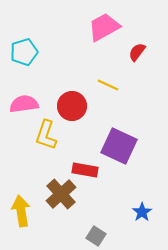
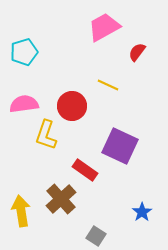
purple square: moved 1 px right
red rectangle: rotated 25 degrees clockwise
brown cross: moved 5 px down
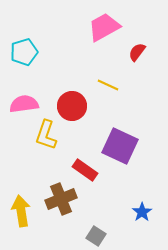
brown cross: rotated 20 degrees clockwise
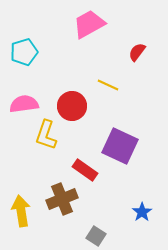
pink trapezoid: moved 15 px left, 3 px up
brown cross: moved 1 px right
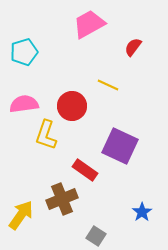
red semicircle: moved 4 px left, 5 px up
yellow arrow: moved 4 px down; rotated 44 degrees clockwise
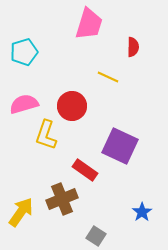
pink trapezoid: rotated 136 degrees clockwise
red semicircle: rotated 144 degrees clockwise
yellow line: moved 8 px up
pink semicircle: rotated 8 degrees counterclockwise
yellow arrow: moved 3 px up
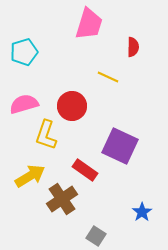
brown cross: rotated 12 degrees counterclockwise
yellow arrow: moved 9 px right, 36 px up; rotated 24 degrees clockwise
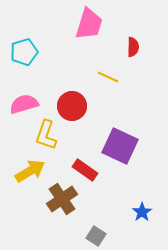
yellow arrow: moved 5 px up
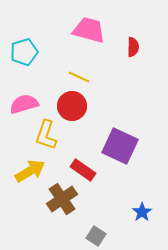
pink trapezoid: moved 6 px down; rotated 92 degrees counterclockwise
yellow line: moved 29 px left
red rectangle: moved 2 px left
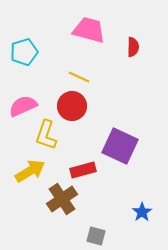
pink semicircle: moved 1 px left, 2 px down; rotated 8 degrees counterclockwise
red rectangle: rotated 50 degrees counterclockwise
gray square: rotated 18 degrees counterclockwise
